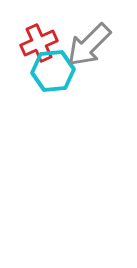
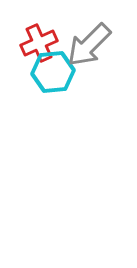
cyan hexagon: moved 1 px down
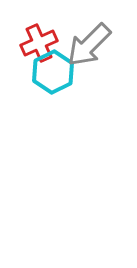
cyan hexagon: rotated 21 degrees counterclockwise
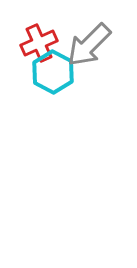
cyan hexagon: rotated 6 degrees counterclockwise
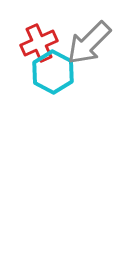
gray arrow: moved 2 px up
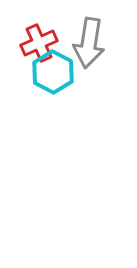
gray arrow: rotated 36 degrees counterclockwise
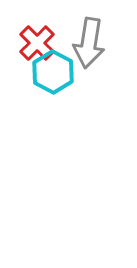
red cross: moved 2 px left; rotated 21 degrees counterclockwise
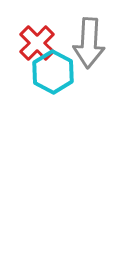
gray arrow: rotated 6 degrees counterclockwise
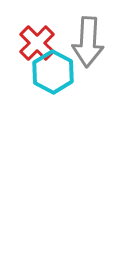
gray arrow: moved 1 px left, 1 px up
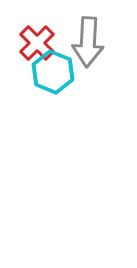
cyan hexagon: rotated 6 degrees counterclockwise
